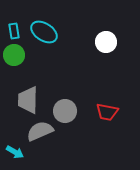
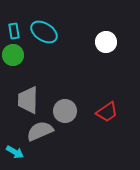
green circle: moved 1 px left
red trapezoid: rotated 45 degrees counterclockwise
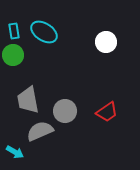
gray trapezoid: rotated 12 degrees counterclockwise
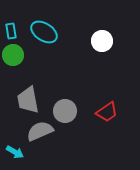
cyan rectangle: moved 3 px left
white circle: moved 4 px left, 1 px up
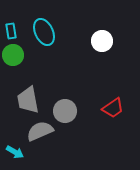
cyan ellipse: rotated 32 degrees clockwise
red trapezoid: moved 6 px right, 4 px up
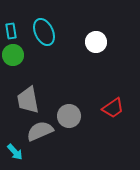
white circle: moved 6 px left, 1 px down
gray circle: moved 4 px right, 5 px down
cyan arrow: rotated 18 degrees clockwise
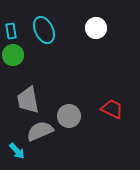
cyan ellipse: moved 2 px up
white circle: moved 14 px up
red trapezoid: moved 1 px left, 1 px down; rotated 120 degrees counterclockwise
cyan arrow: moved 2 px right, 1 px up
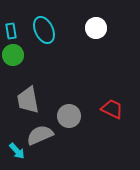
gray semicircle: moved 4 px down
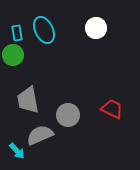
cyan rectangle: moved 6 px right, 2 px down
gray circle: moved 1 px left, 1 px up
